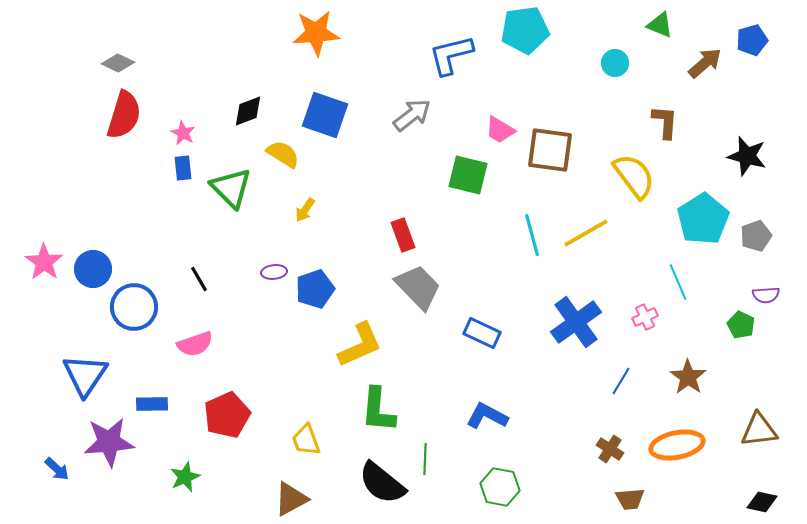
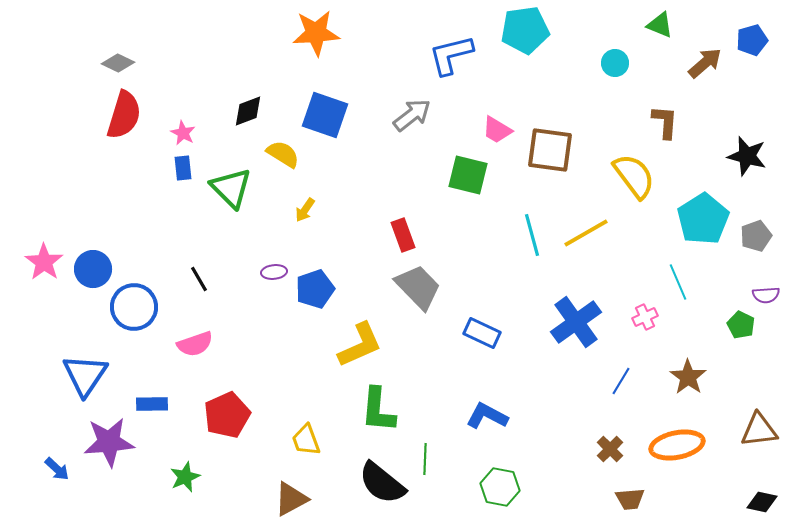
pink trapezoid at (500, 130): moved 3 px left
brown cross at (610, 449): rotated 12 degrees clockwise
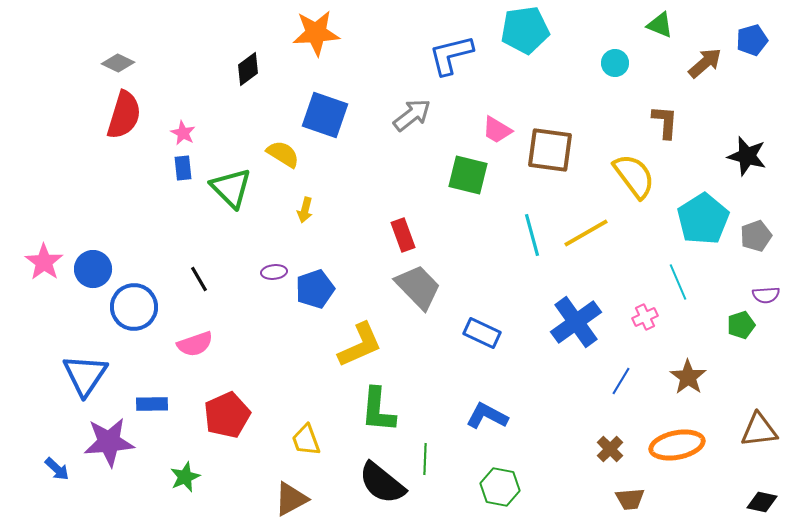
black diamond at (248, 111): moved 42 px up; rotated 16 degrees counterclockwise
yellow arrow at (305, 210): rotated 20 degrees counterclockwise
green pentagon at (741, 325): rotated 28 degrees clockwise
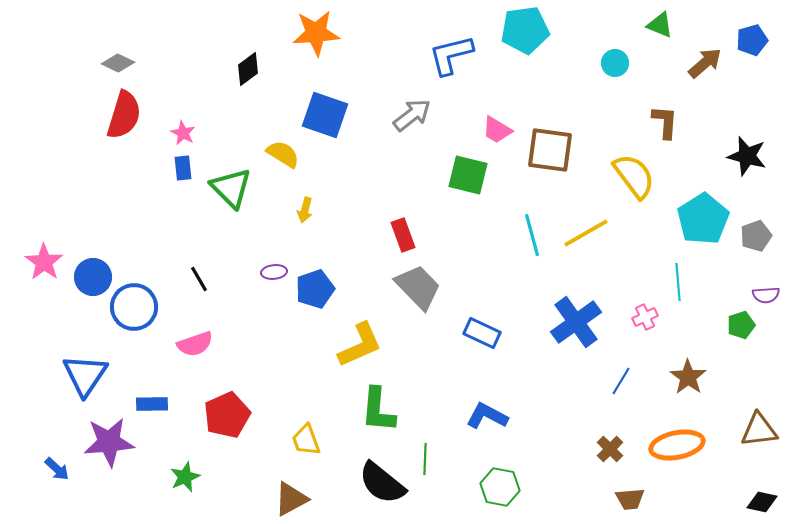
blue circle at (93, 269): moved 8 px down
cyan line at (678, 282): rotated 18 degrees clockwise
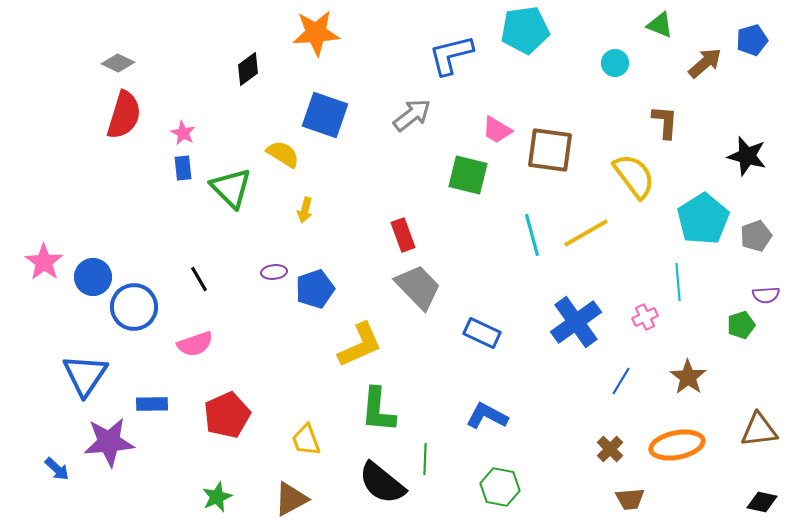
green star at (185, 477): moved 32 px right, 20 px down
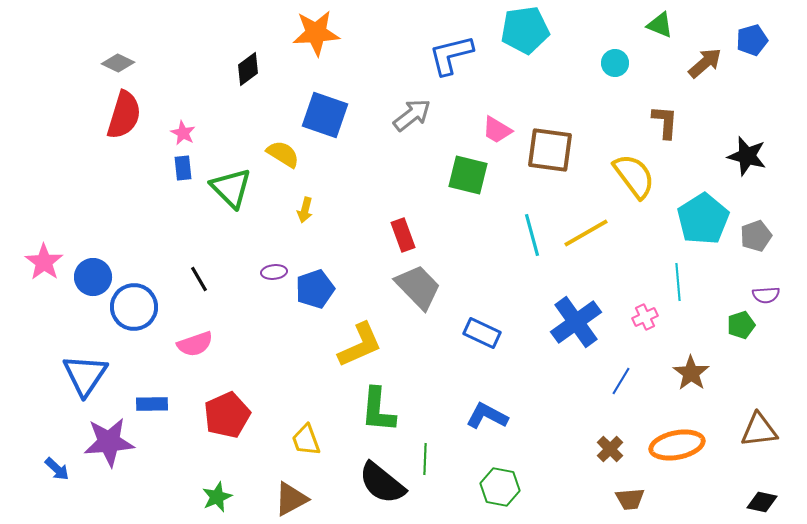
brown star at (688, 377): moved 3 px right, 4 px up
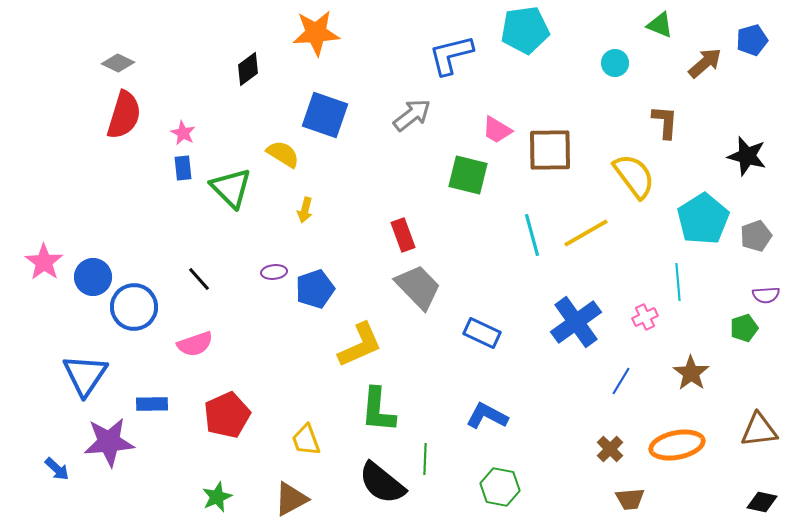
brown square at (550, 150): rotated 9 degrees counterclockwise
black line at (199, 279): rotated 12 degrees counterclockwise
green pentagon at (741, 325): moved 3 px right, 3 px down
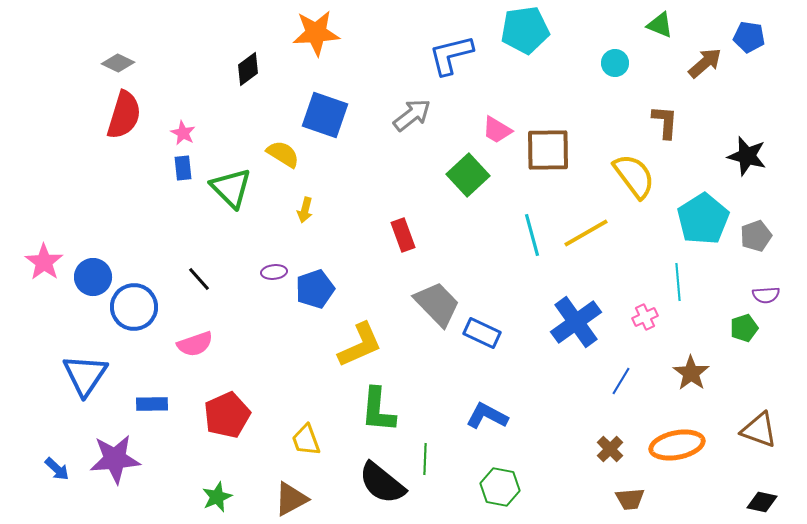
blue pentagon at (752, 40): moved 3 px left, 3 px up; rotated 24 degrees clockwise
brown square at (550, 150): moved 2 px left
green square at (468, 175): rotated 33 degrees clockwise
gray trapezoid at (418, 287): moved 19 px right, 17 px down
brown triangle at (759, 430): rotated 27 degrees clockwise
purple star at (109, 442): moved 6 px right, 17 px down
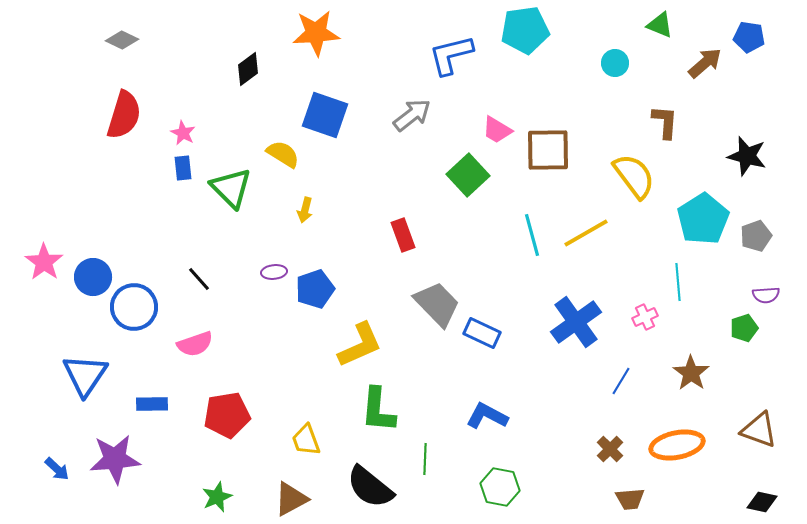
gray diamond at (118, 63): moved 4 px right, 23 px up
red pentagon at (227, 415): rotated 15 degrees clockwise
black semicircle at (382, 483): moved 12 px left, 4 px down
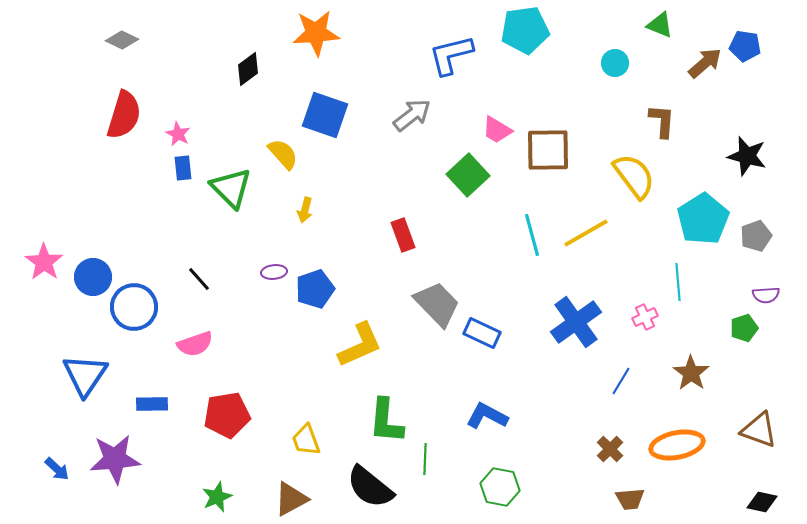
blue pentagon at (749, 37): moved 4 px left, 9 px down
brown L-shape at (665, 122): moved 3 px left, 1 px up
pink star at (183, 133): moved 5 px left, 1 px down
yellow semicircle at (283, 154): rotated 16 degrees clockwise
green L-shape at (378, 410): moved 8 px right, 11 px down
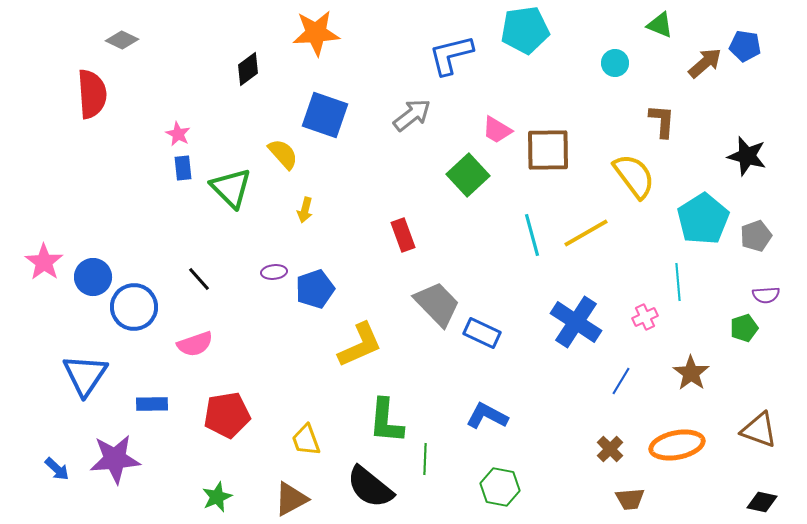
red semicircle at (124, 115): moved 32 px left, 21 px up; rotated 21 degrees counterclockwise
blue cross at (576, 322): rotated 21 degrees counterclockwise
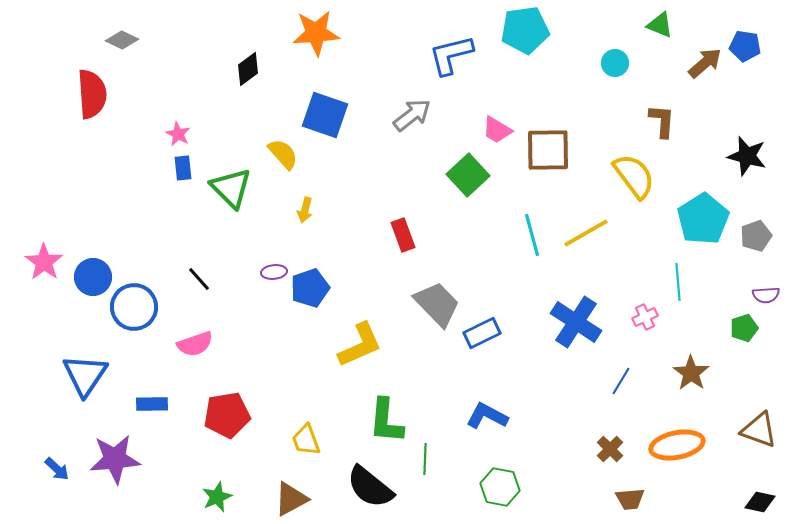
blue pentagon at (315, 289): moved 5 px left, 1 px up
blue rectangle at (482, 333): rotated 51 degrees counterclockwise
black diamond at (762, 502): moved 2 px left
